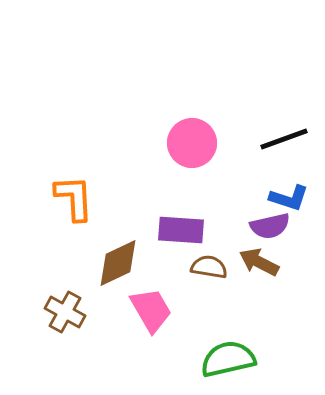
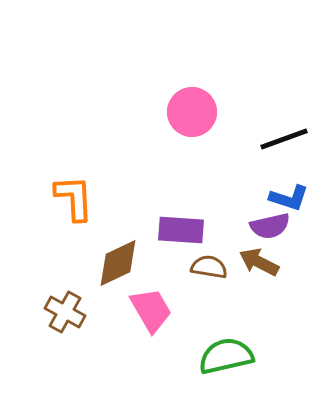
pink circle: moved 31 px up
green semicircle: moved 2 px left, 3 px up
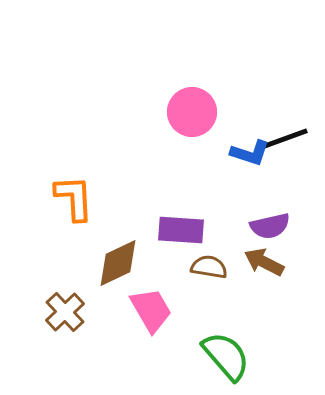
blue L-shape: moved 39 px left, 45 px up
brown arrow: moved 5 px right
brown cross: rotated 18 degrees clockwise
green semicircle: rotated 62 degrees clockwise
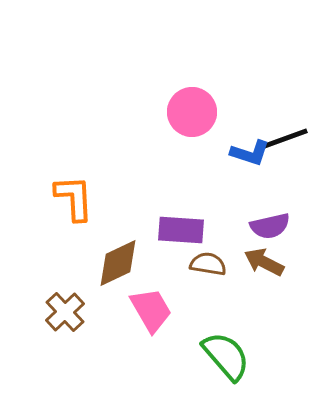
brown semicircle: moved 1 px left, 3 px up
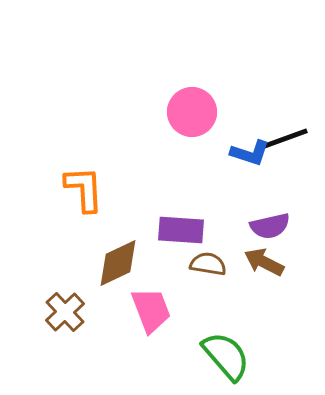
orange L-shape: moved 10 px right, 9 px up
pink trapezoid: rotated 9 degrees clockwise
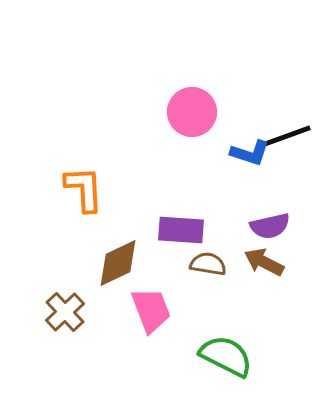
black line: moved 3 px right, 3 px up
green semicircle: rotated 22 degrees counterclockwise
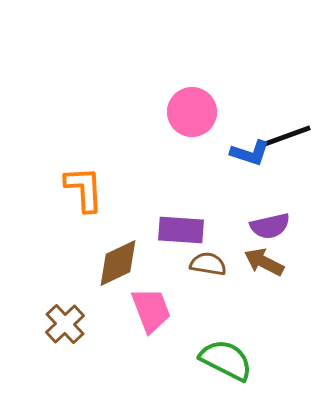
brown cross: moved 12 px down
green semicircle: moved 4 px down
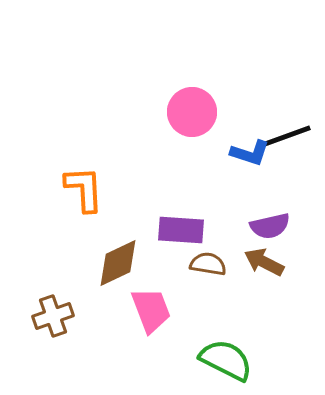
brown cross: moved 12 px left, 8 px up; rotated 24 degrees clockwise
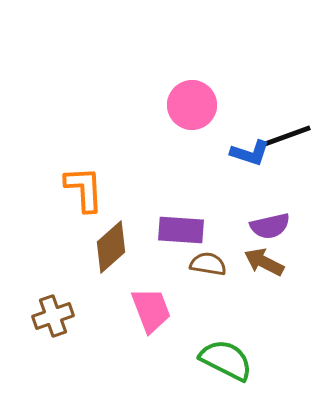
pink circle: moved 7 px up
brown diamond: moved 7 px left, 16 px up; rotated 16 degrees counterclockwise
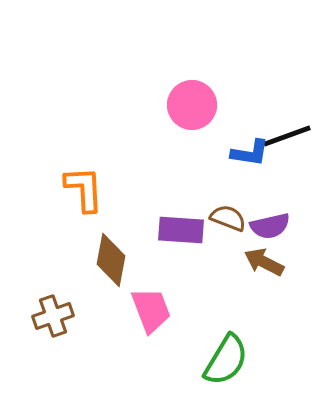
blue L-shape: rotated 9 degrees counterclockwise
brown diamond: moved 13 px down; rotated 38 degrees counterclockwise
brown semicircle: moved 20 px right, 46 px up; rotated 12 degrees clockwise
green semicircle: rotated 94 degrees clockwise
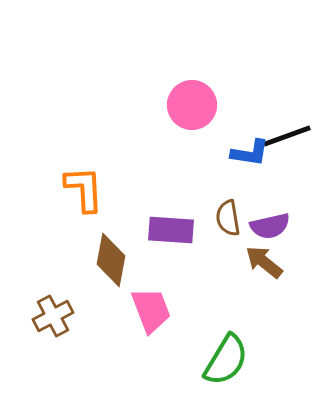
brown semicircle: rotated 120 degrees counterclockwise
purple rectangle: moved 10 px left
brown arrow: rotated 12 degrees clockwise
brown cross: rotated 9 degrees counterclockwise
